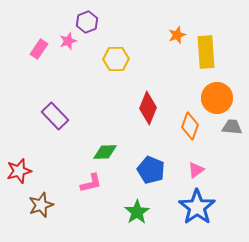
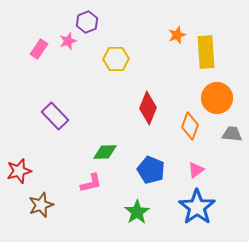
gray trapezoid: moved 7 px down
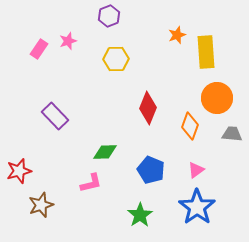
purple hexagon: moved 22 px right, 6 px up
green star: moved 3 px right, 3 px down
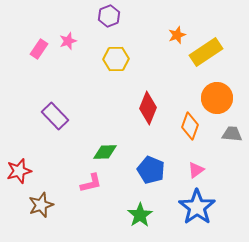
yellow rectangle: rotated 60 degrees clockwise
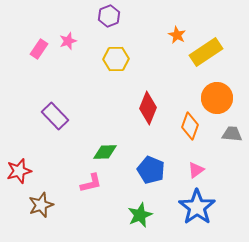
orange star: rotated 24 degrees counterclockwise
green star: rotated 10 degrees clockwise
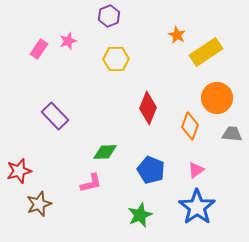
brown star: moved 2 px left, 1 px up
